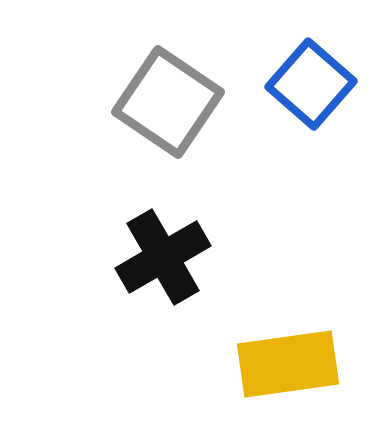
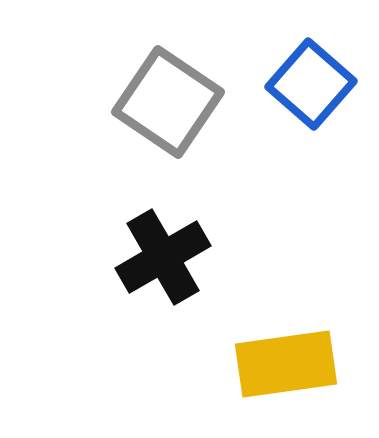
yellow rectangle: moved 2 px left
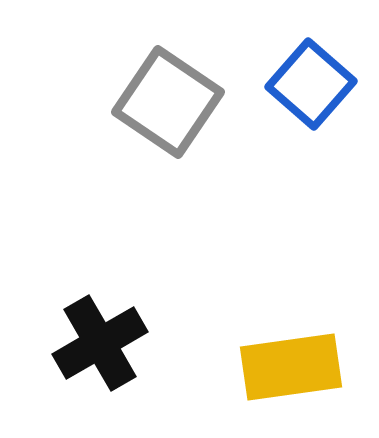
black cross: moved 63 px left, 86 px down
yellow rectangle: moved 5 px right, 3 px down
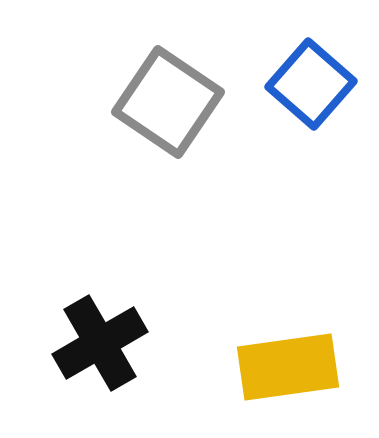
yellow rectangle: moved 3 px left
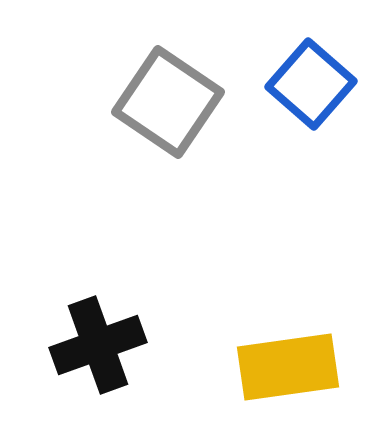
black cross: moved 2 px left, 2 px down; rotated 10 degrees clockwise
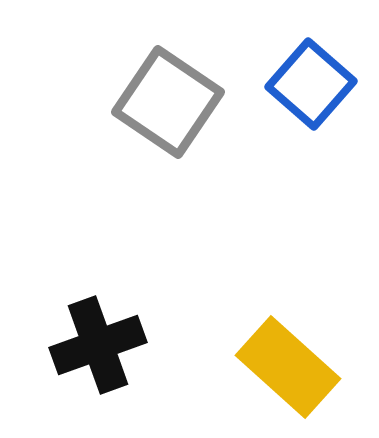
yellow rectangle: rotated 50 degrees clockwise
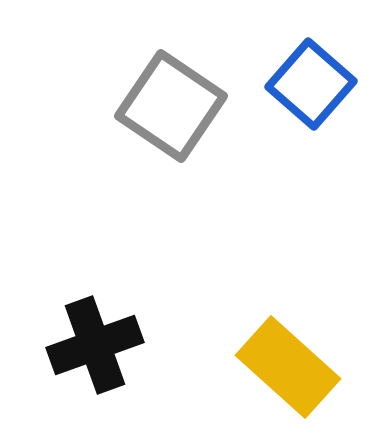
gray square: moved 3 px right, 4 px down
black cross: moved 3 px left
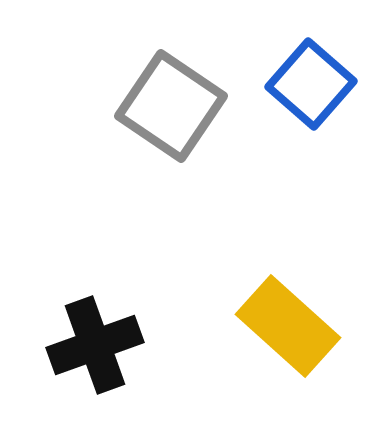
yellow rectangle: moved 41 px up
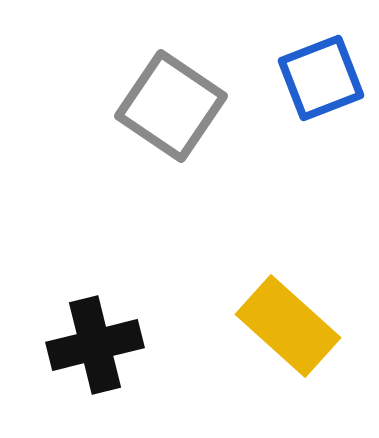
blue square: moved 10 px right, 6 px up; rotated 28 degrees clockwise
black cross: rotated 6 degrees clockwise
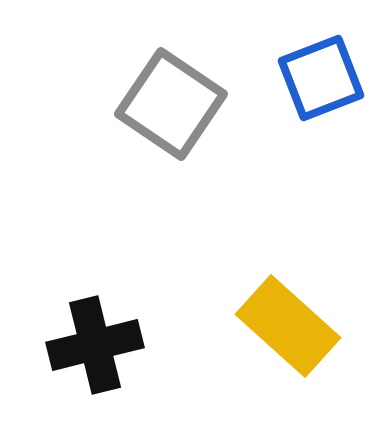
gray square: moved 2 px up
